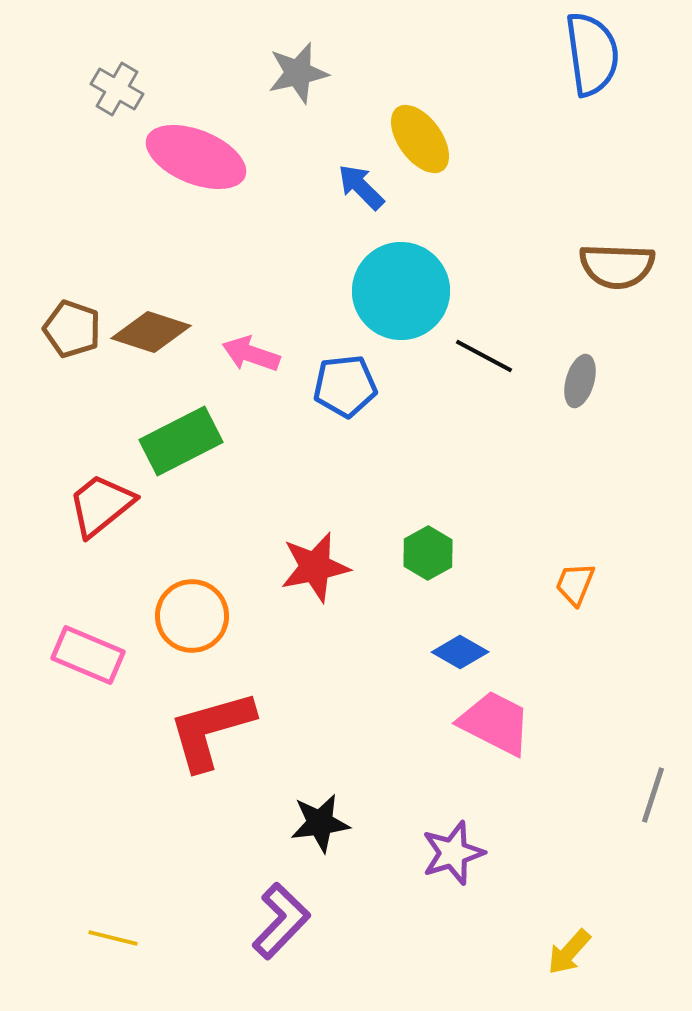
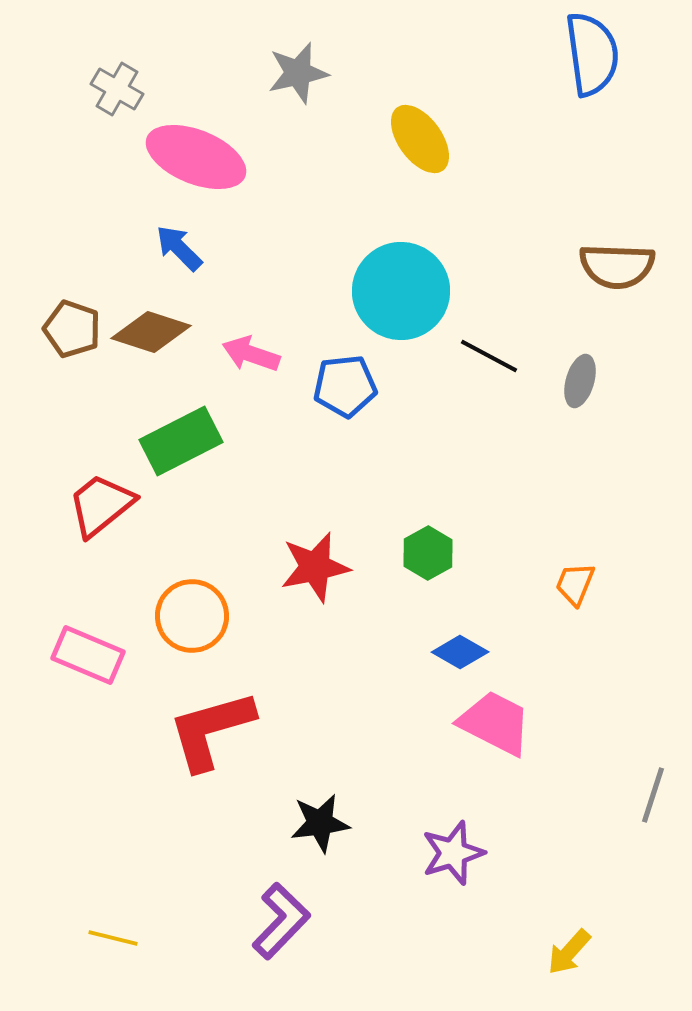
blue arrow: moved 182 px left, 61 px down
black line: moved 5 px right
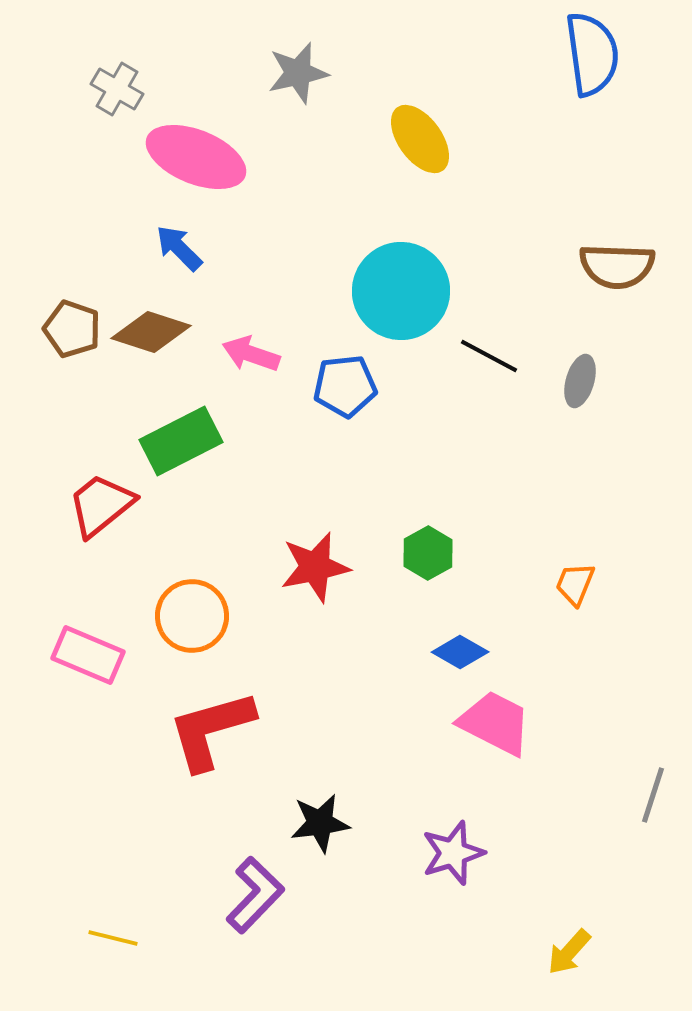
purple L-shape: moved 26 px left, 26 px up
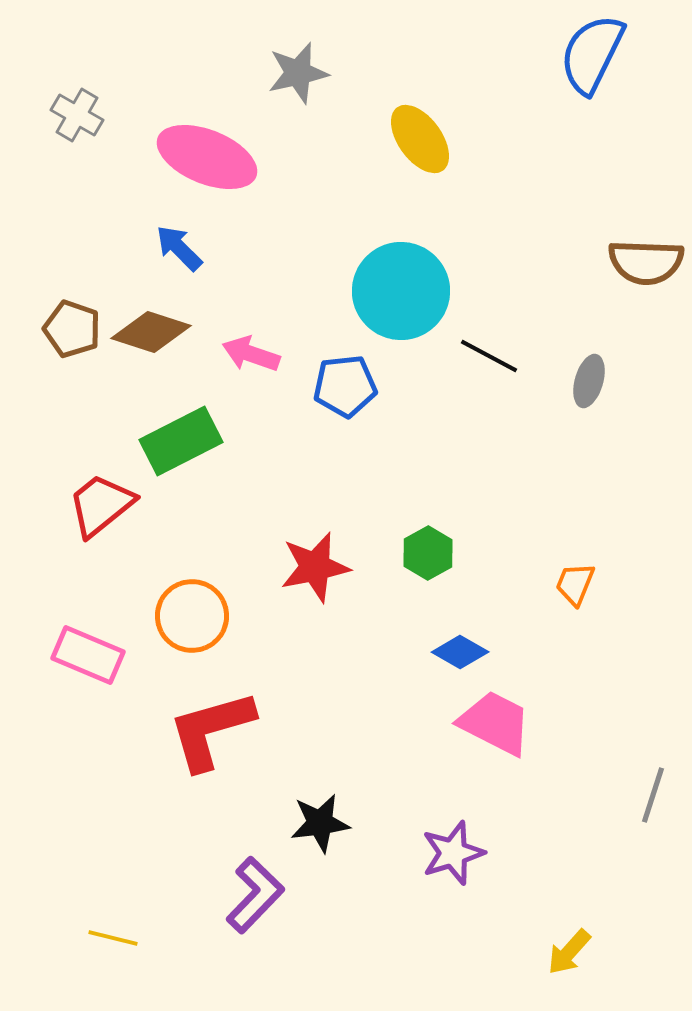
blue semicircle: rotated 146 degrees counterclockwise
gray cross: moved 40 px left, 26 px down
pink ellipse: moved 11 px right
brown semicircle: moved 29 px right, 4 px up
gray ellipse: moved 9 px right
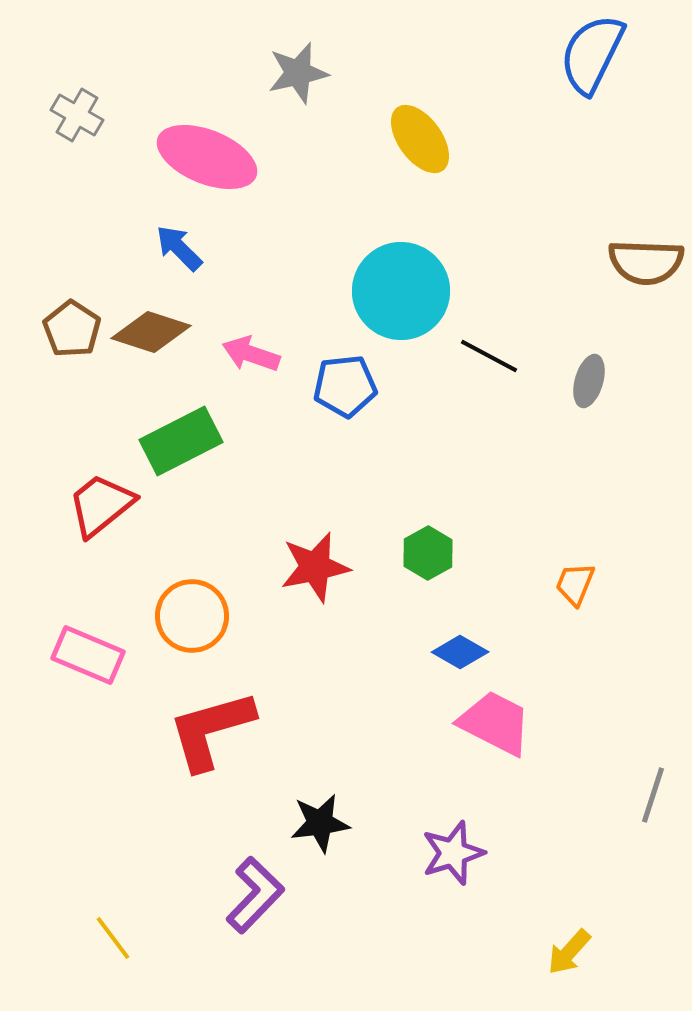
brown pentagon: rotated 14 degrees clockwise
yellow line: rotated 39 degrees clockwise
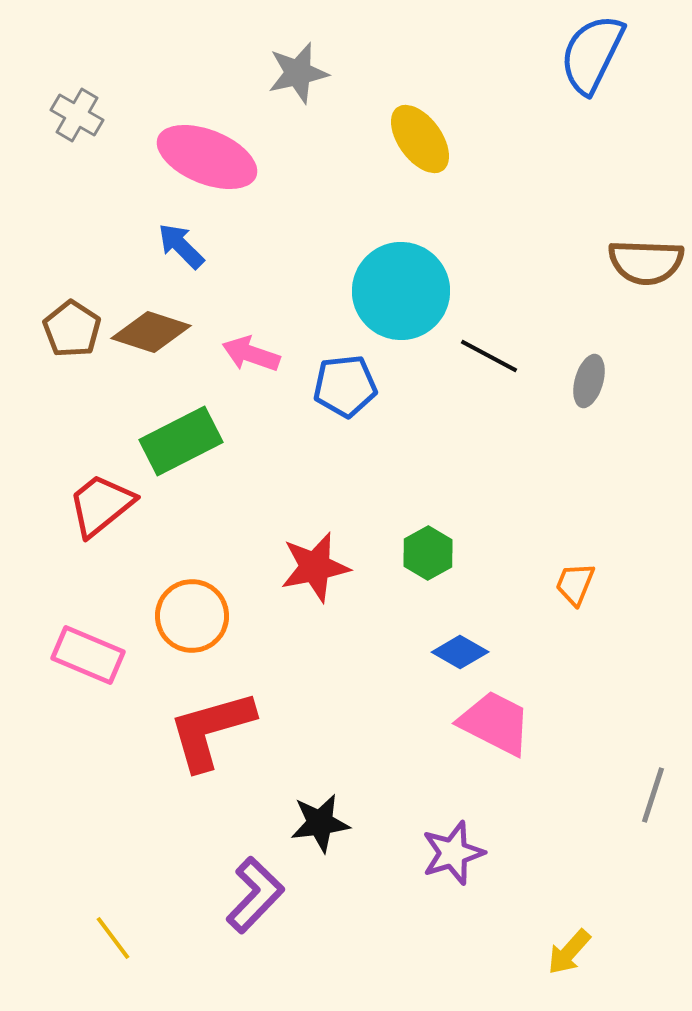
blue arrow: moved 2 px right, 2 px up
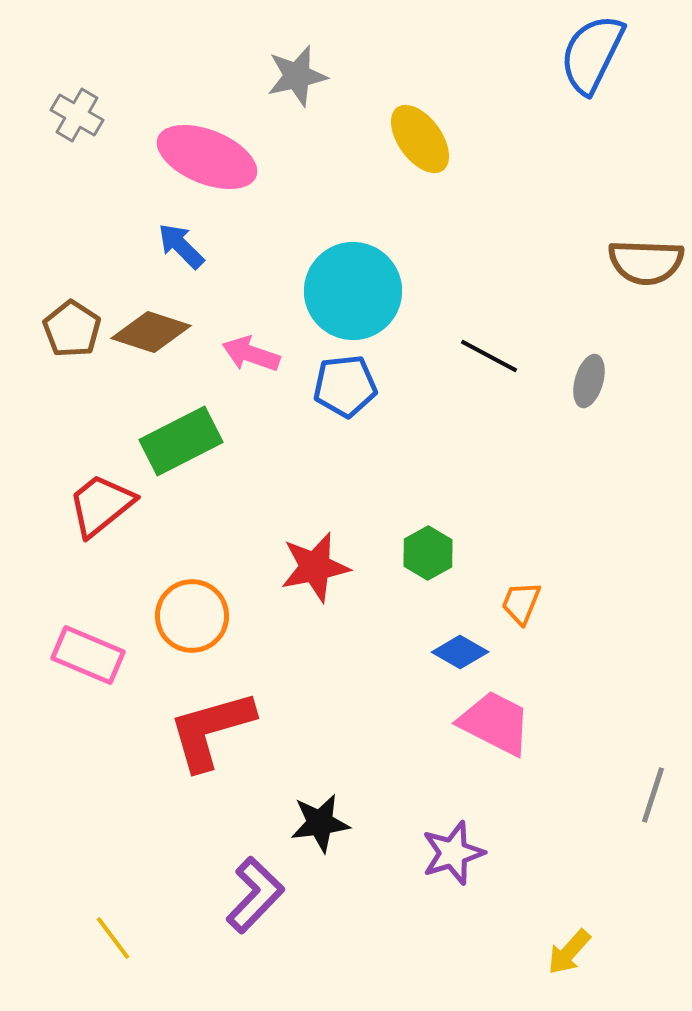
gray star: moved 1 px left, 3 px down
cyan circle: moved 48 px left
orange trapezoid: moved 54 px left, 19 px down
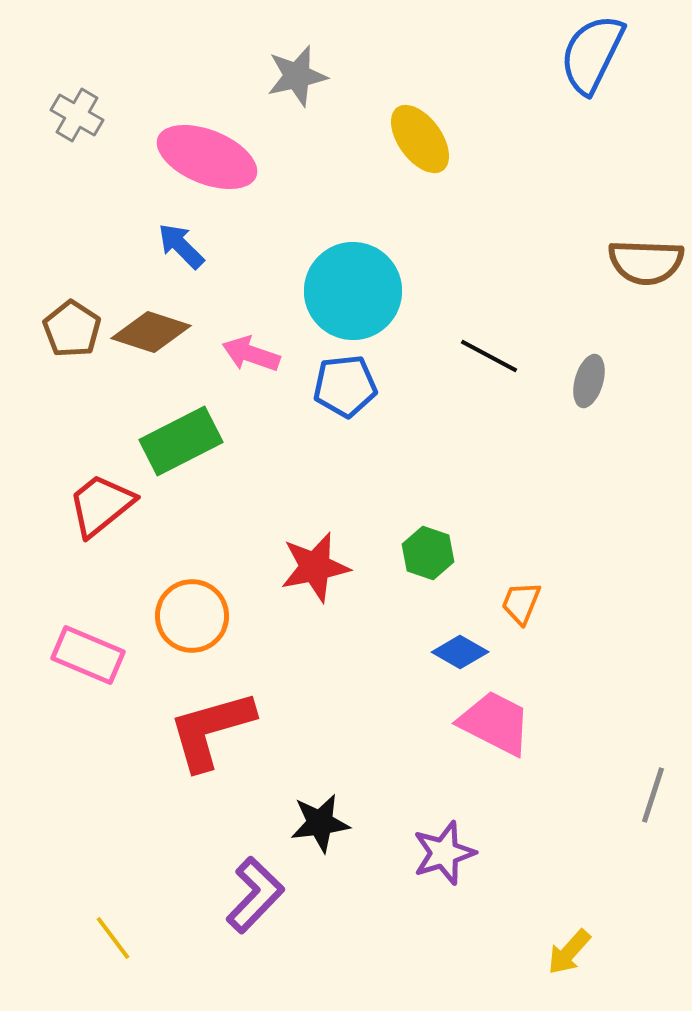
green hexagon: rotated 12 degrees counterclockwise
purple star: moved 9 px left
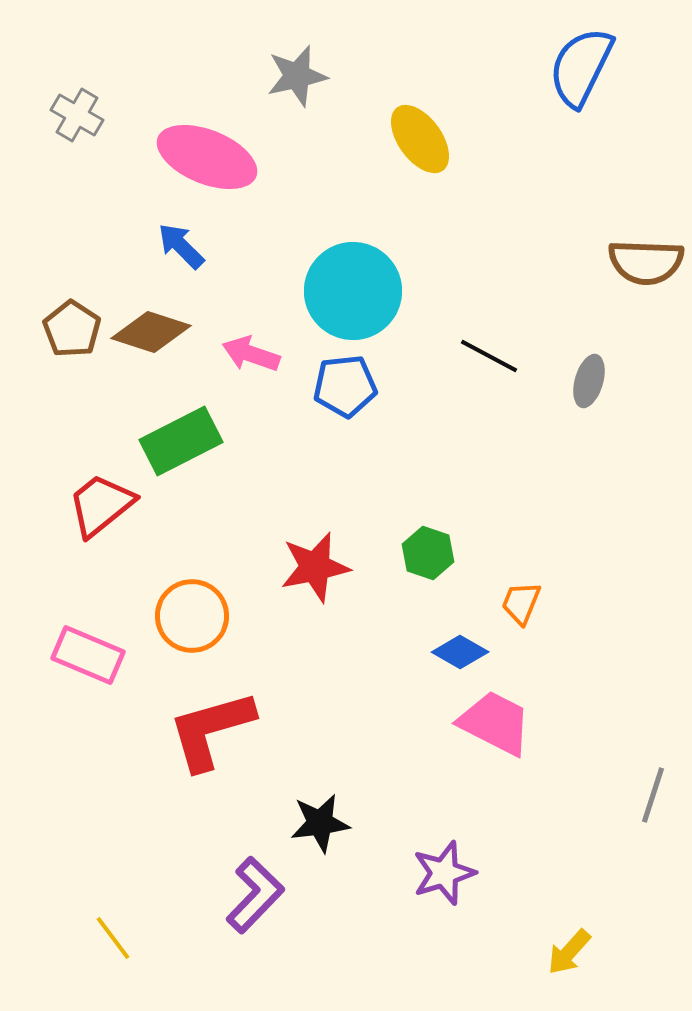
blue semicircle: moved 11 px left, 13 px down
purple star: moved 20 px down
